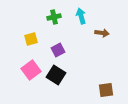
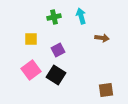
brown arrow: moved 5 px down
yellow square: rotated 16 degrees clockwise
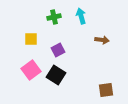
brown arrow: moved 2 px down
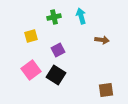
yellow square: moved 3 px up; rotated 16 degrees counterclockwise
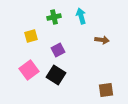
pink square: moved 2 px left
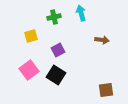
cyan arrow: moved 3 px up
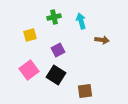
cyan arrow: moved 8 px down
yellow square: moved 1 px left, 1 px up
brown square: moved 21 px left, 1 px down
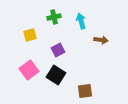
brown arrow: moved 1 px left
